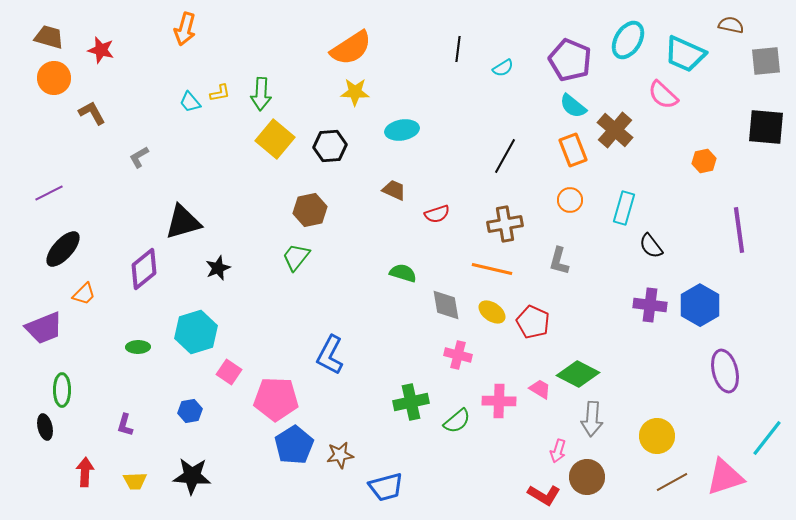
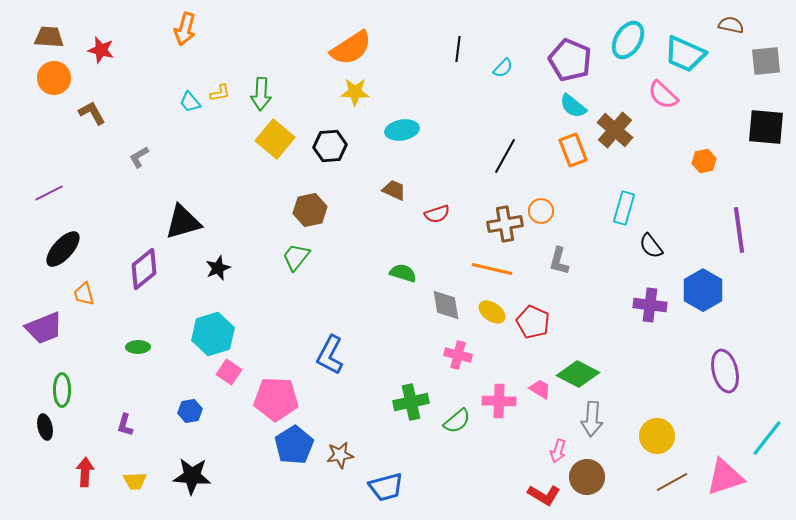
brown trapezoid at (49, 37): rotated 12 degrees counterclockwise
cyan semicircle at (503, 68): rotated 15 degrees counterclockwise
orange circle at (570, 200): moved 29 px left, 11 px down
orange trapezoid at (84, 294): rotated 120 degrees clockwise
blue hexagon at (700, 305): moved 3 px right, 15 px up
cyan hexagon at (196, 332): moved 17 px right, 2 px down
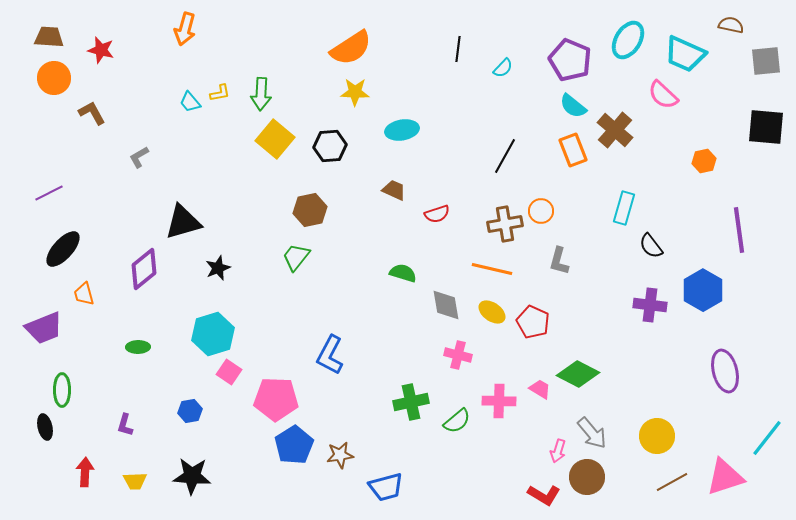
gray arrow at (592, 419): moved 14 px down; rotated 44 degrees counterclockwise
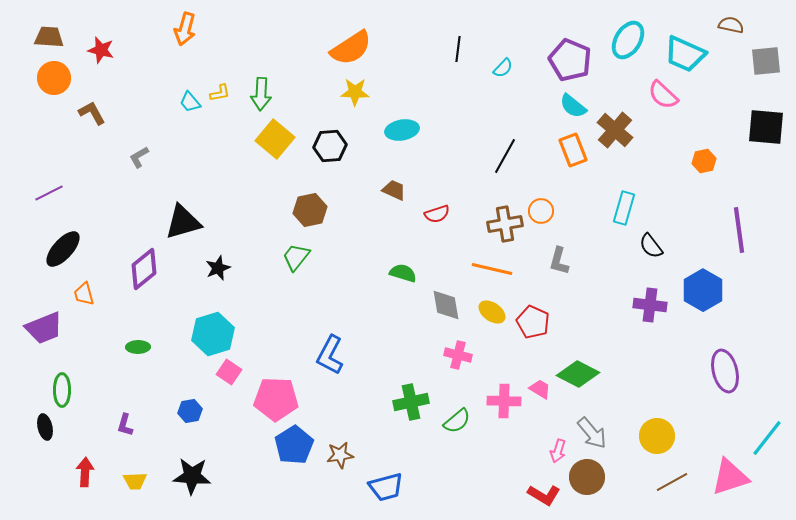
pink cross at (499, 401): moved 5 px right
pink triangle at (725, 477): moved 5 px right
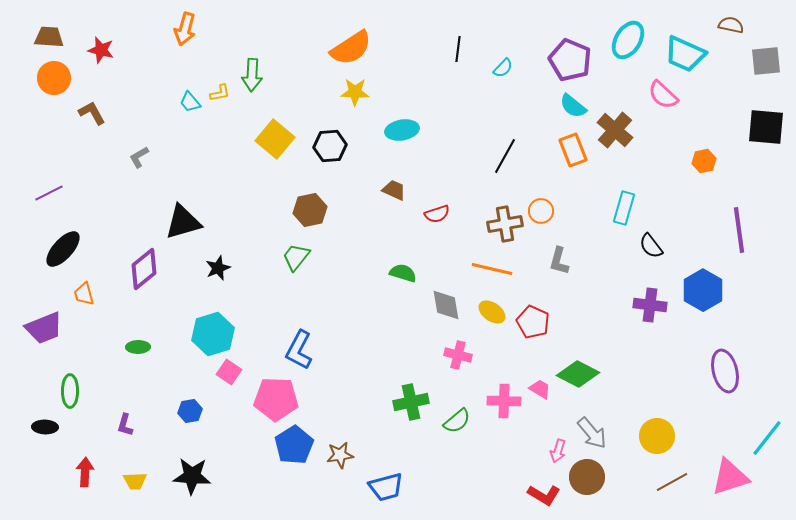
green arrow at (261, 94): moved 9 px left, 19 px up
blue L-shape at (330, 355): moved 31 px left, 5 px up
green ellipse at (62, 390): moved 8 px right, 1 px down
black ellipse at (45, 427): rotated 75 degrees counterclockwise
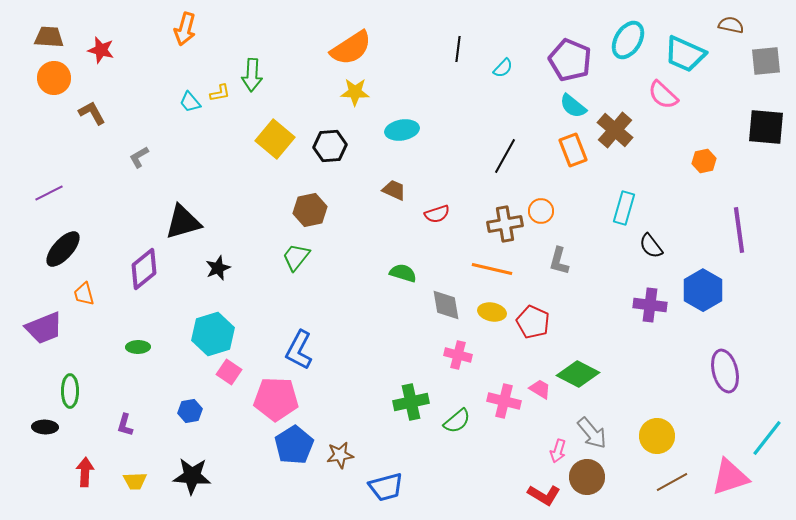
yellow ellipse at (492, 312): rotated 24 degrees counterclockwise
pink cross at (504, 401): rotated 12 degrees clockwise
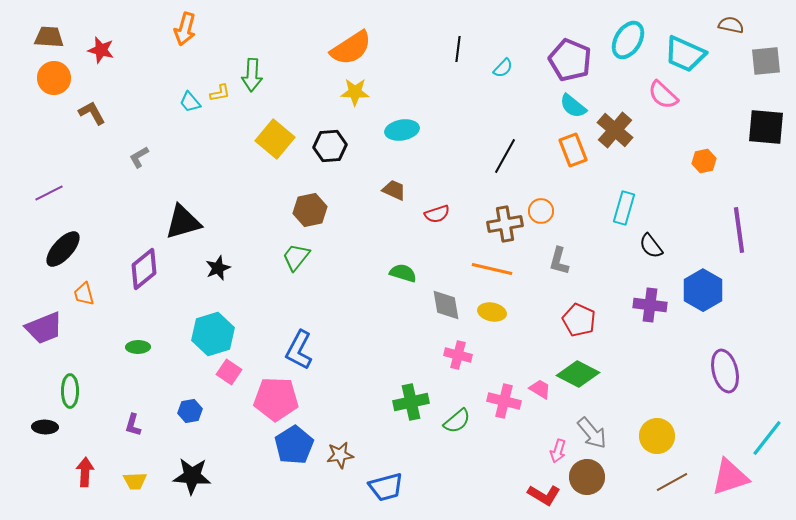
red pentagon at (533, 322): moved 46 px right, 2 px up
purple L-shape at (125, 425): moved 8 px right
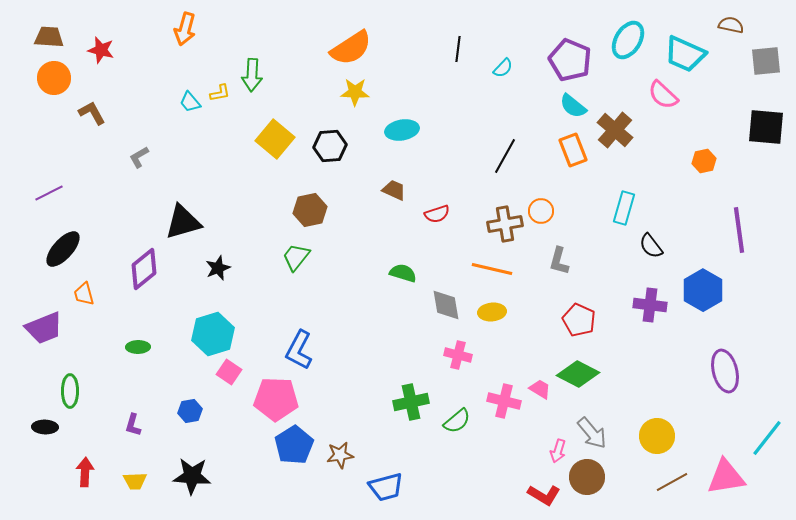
yellow ellipse at (492, 312): rotated 16 degrees counterclockwise
pink triangle at (730, 477): moved 4 px left; rotated 9 degrees clockwise
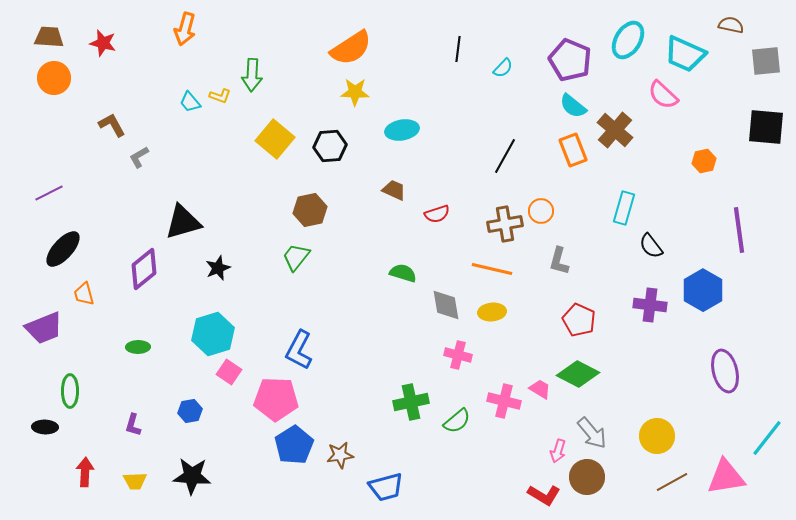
red star at (101, 50): moved 2 px right, 7 px up
yellow L-shape at (220, 93): moved 3 px down; rotated 30 degrees clockwise
brown L-shape at (92, 113): moved 20 px right, 12 px down
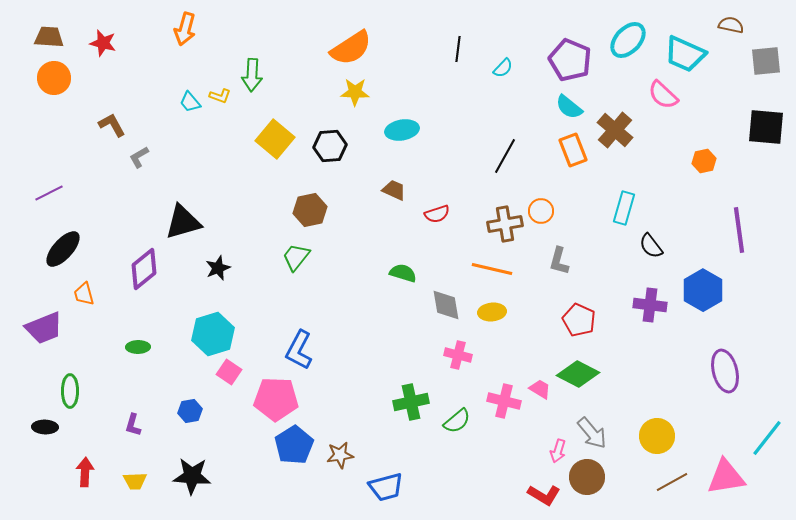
cyan ellipse at (628, 40): rotated 12 degrees clockwise
cyan semicircle at (573, 106): moved 4 px left, 1 px down
